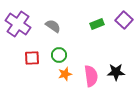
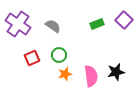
red square: rotated 21 degrees counterclockwise
black star: rotated 12 degrees counterclockwise
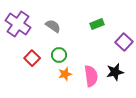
purple square: moved 22 px down
red square: rotated 21 degrees counterclockwise
black star: moved 1 px left
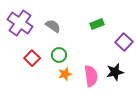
purple cross: moved 2 px right, 1 px up
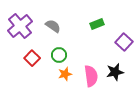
purple cross: moved 3 px down; rotated 15 degrees clockwise
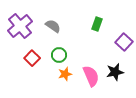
green rectangle: rotated 48 degrees counterclockwise
pink semicircle: rotated 15 degrees counterclockwise
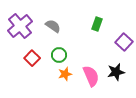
black star: moved 1 px right
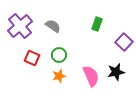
red square: rotated 21 degrees counterclockwise
orange star: moved 6 px left, 2 px down
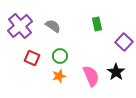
green rectangle: rotated 32 degrees counterclockwise
green circle: moved 1 px right, 1 px down
black star: rotated 24 degrees counterclockwise
